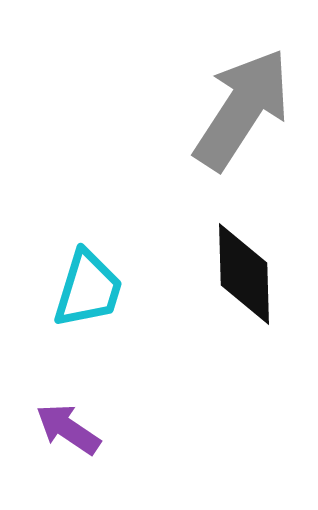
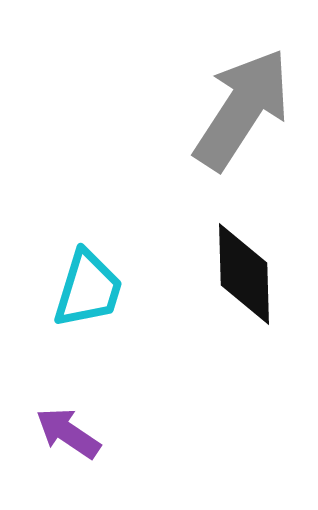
purple arrow: moved 4 px down
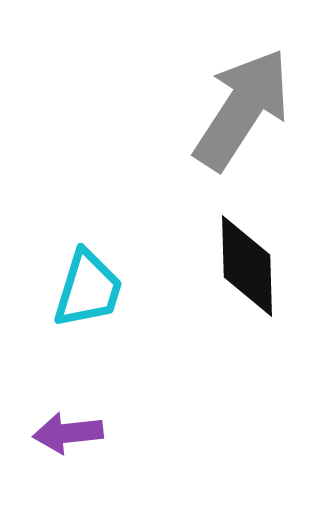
black diamond: moved 3 px right, 8 px up
purple arrow: rotated 40 degrees counterclockwise
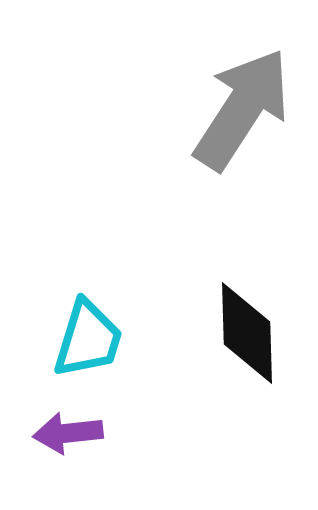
black diamond: moved 67 px down
cyan trapezoid: moved 50 px down
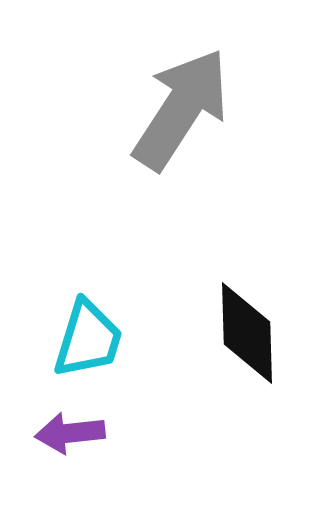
gray arrow: moved 61 px left
purple arrow: moved 2 px right
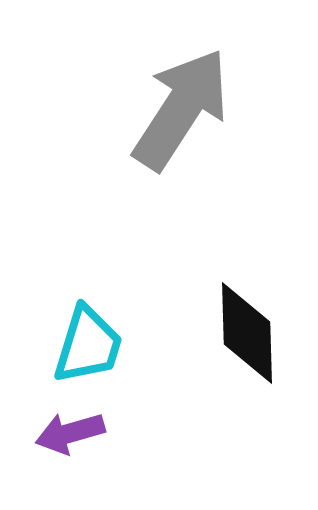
cyan trapezoid: moved 6 px down
purple arrow: rotated 10 degrees counterclockwise
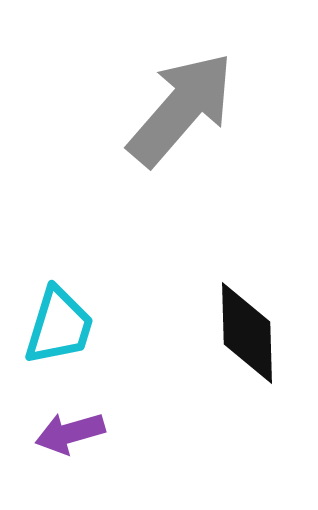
gray arrow: rotated 8 degrees clockwise
cyan trapezoid: moved 29 px left, 19 px up
